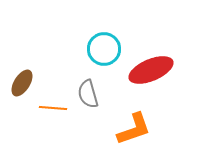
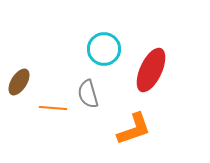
red ellipse: rotated 42 degrees counterclockwise
brown ellipse: moved 3 px left, 1 px up
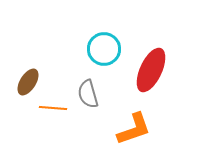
brown ellipse: moved 9 px right
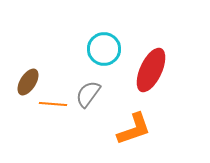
gray semicircle: rotated 52 degrees clockwise
orange line: moved 4 px up
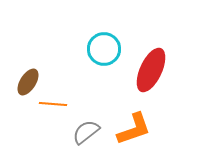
gray semicircle: moved 2 px left, 38 px down; rotated 16 degrees clockwise
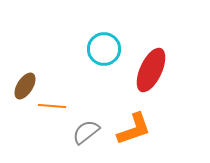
brown ellipse: moved 3 px left, 4 px down
orange line: moved 1 px left, 2 px down
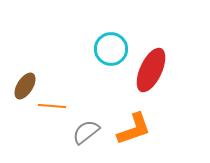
cyan circle: moved 7 px right
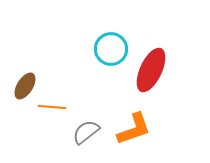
orange line: moved 1 px down
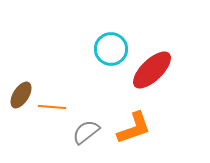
red ellipse: moved 1 px right; rotated 21 degrees clockwise
brown ellipse: moved 4 px left, 9 px down
orange L-shape: moved 1 px up
